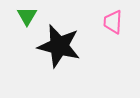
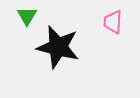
black star: moved 1 px left, 1 px down
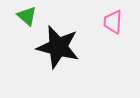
green triangle: rotated 20 degrees counterclockwise
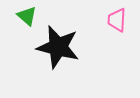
pink trapezoid: moved 4 px right, 2 px up
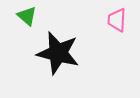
black star: moved 6 px down
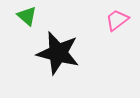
pink trapezoid: rotated 50 degrees clockwise
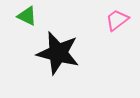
green triangle: rotated 15 degrees counterclockwise
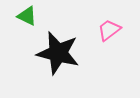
pink trapezoid: moved 8 px left, 10 px down
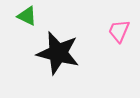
pink trapezoid: moved 10 px right, 1 px down; rotated 30 degrees counterclockwise
